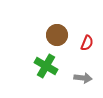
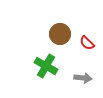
brown circle: moved 3 px right, 1 px up
red semicircle: rotated 112 degrees clockwise
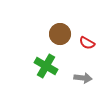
red semicircle: rotated 14 degrees counterclockwise
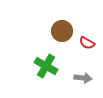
brown circle: moved 2 px right, 3 px up
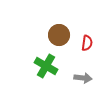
brown circle: moved 3 px left, 4 px down
red semicircle: rotated 112 degrees counterclockwise
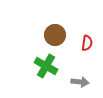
brown circle: moved 4 px left
gray arrow: moved 3 px left, 4 px down
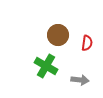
brown circle: moved 3 px right
gray arrow: moved 2 px up
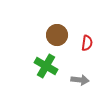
brown circle: moved 1 px left
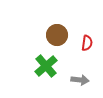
green cross: rotated 20 degrees clockwise
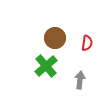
brown circle: moved 2 px left, 3 px down
gray arrow: rotated 90 degrees counterclockwise
